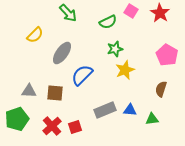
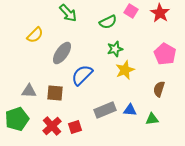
pink pentagon: moved 2 px left, 1 px up
brown semicircle: moved 2 px left
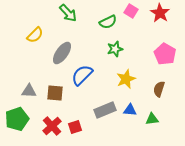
yellow star: moved 1 px right, 9 px down
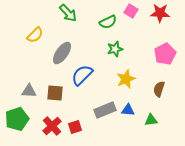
red star: rotated 30 degrees counterclockwise
pink pentagon: rotated 15 degrees clockwise
blue triangle: moved 2 px left
green triangle: moved 1 px left, 1 px down
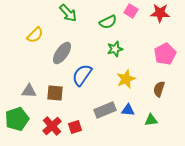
blue semicircle: rotated 10 degrees counterclockwise
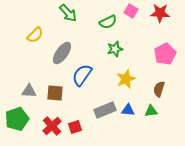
green triangle: moved 9 px up
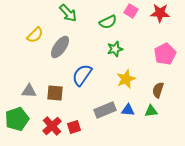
gray ellipse: moved 2 px left, 6 px up
brown semicircle: moved 1 px left, 1 px down
red square: moved 1 px left
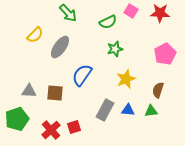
gray rectangle: rotated 40 degrees counterclockwise
red cross: moved 1 px left, 4 px down
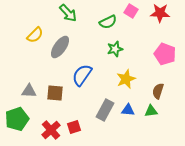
pink pentagon: rotated 25 degrees counterclockwise
brown semicircle: moved 1 px down
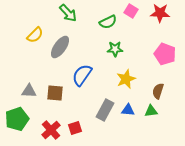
green star: rotated 14 degrees clockwise
red square: moved 1 px right, 1 px down
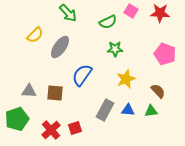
brown semicircle: rotated 119 degrees clockwise
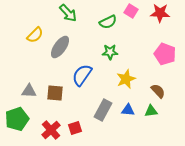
green star: moved 5 px left, 3 px down
gray rectangle: moved 2 px left
